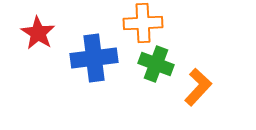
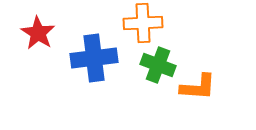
green cross: moved 2 px right, 1 px down
orange L-shape: rotated 51 degrees clockwise
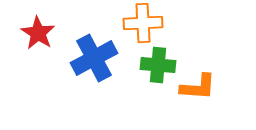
blue cross: rotated 21 degrees counterclockwise
green cross: rotated 16 degrees counterclockwise
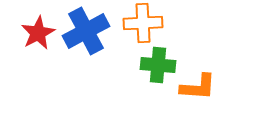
red star: rotated 12 degrees clockwise
blue cross: moved 8 px left, 27 px up
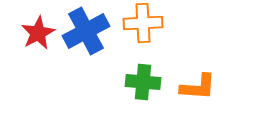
green cross: moved 15 px left, 17 px down
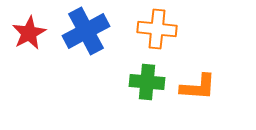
orange cross: moved 14 px right, 6 px down; rotated 9 degrees clockwise
red star: moved 9 px left
green cross: moved 4 px right
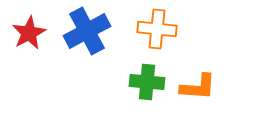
blue cross: moved 1 px right
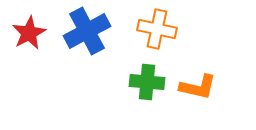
orange cross: rotated 6 degrees clockwise
orange L-shape: rotated 9 degrees clockwise
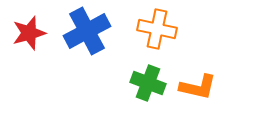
red star: rotated 12 degrees clockwise
green cross: moved 1 px right, 1 px down; rotated 16 degrees clockwise
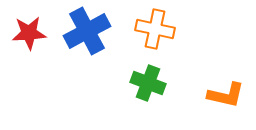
orange cross: moved 2 px left
red star: rotated 12 degrees clockwise
orange L-shape: moved 28 px right, 8 px down
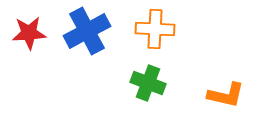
orange cross: rotated 9 degrees counterclockwise
